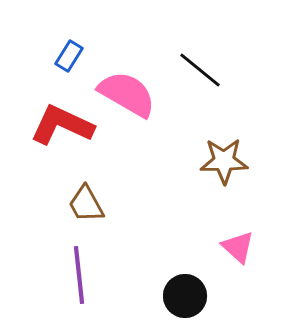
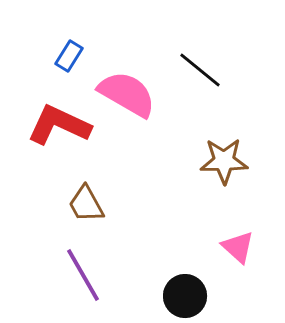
red L-shape: moved 3 px left
purple line: moved 4 px right; rotated 24 degrees counterclockwise
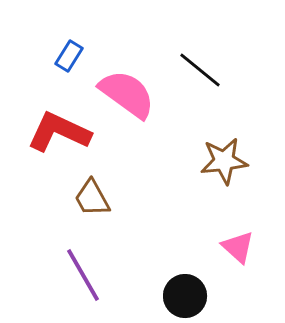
pink semicircle: rotated 6 degrees clockwise
red L-shape: moved 7 px down
brown star: rotated 6 degrees counterclockwise
brown trapezoid: moved 6 px right, 6 px up
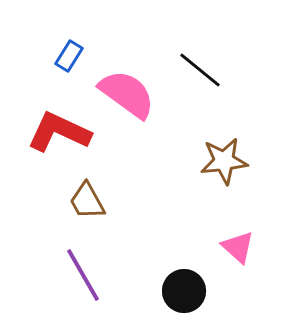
brown trapezoid: moved 5 px left, 3 px down
black circle: moved 1 px left, 5 px up
